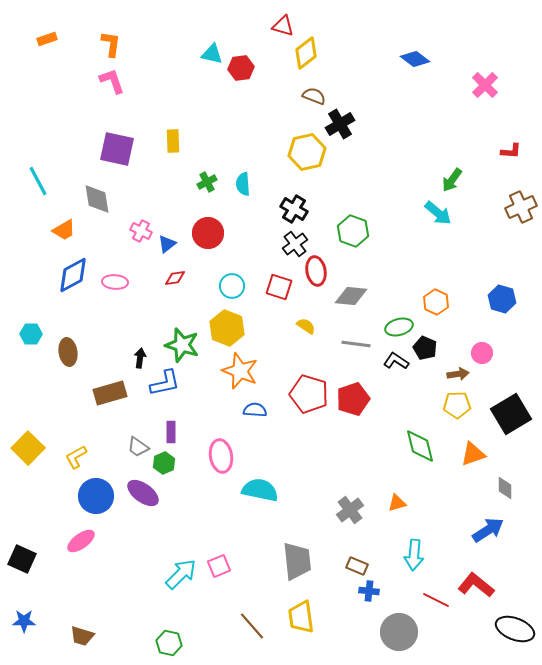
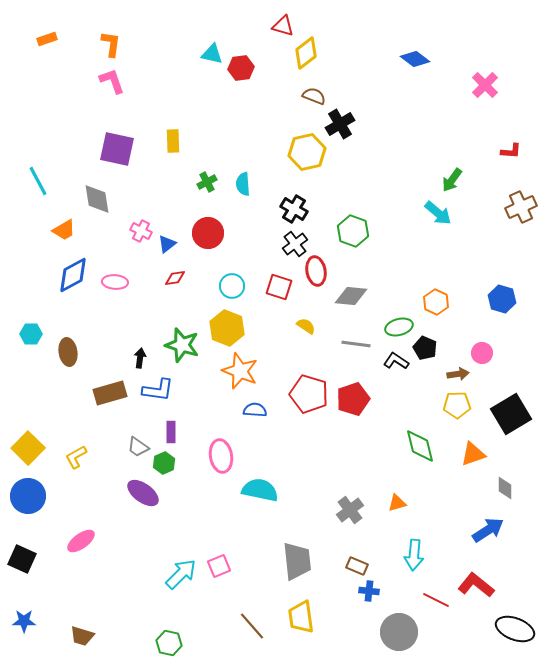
blue L-shape at (165, 383): moved 7 px left, 7 px down; rotated 20 degrees clockwise
blue circle at (96, 496): moved 68 px left
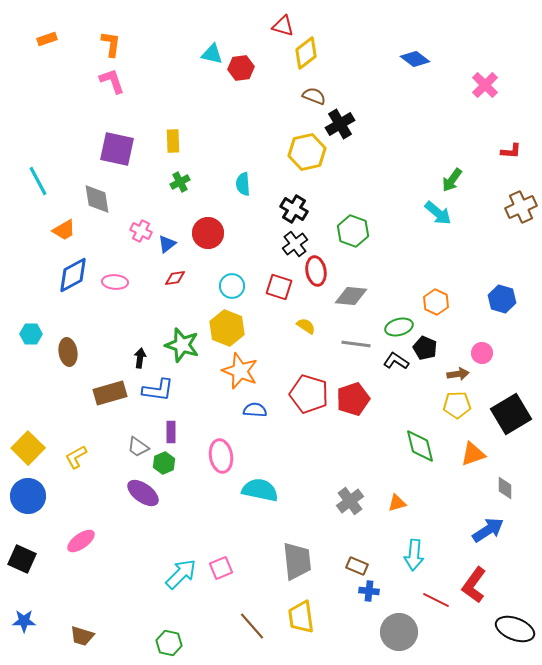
green cross at (207, 182): moved 27 px left
gray cross at (350, 510): moved 9 px up
pink square at (219, 566): moved 2 px right, 2 px down
red L-shape at (476, 585): moved 2 px left; rotated 93 degrees counterclockwise
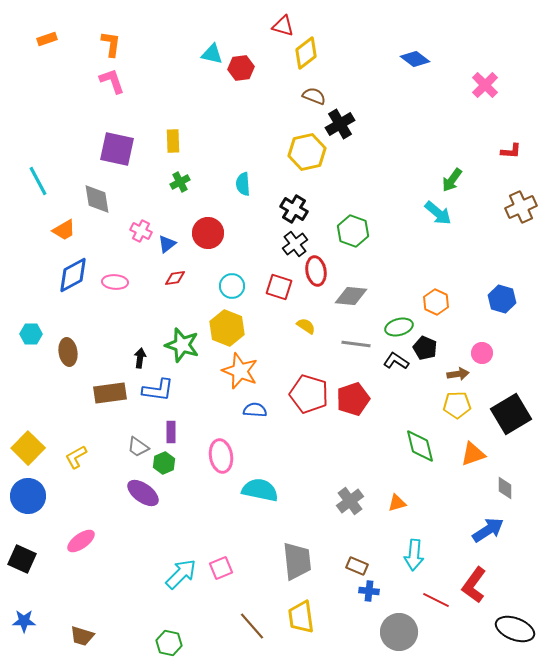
brown rectangle at (110, 393): rotated 8 degrees clockwise
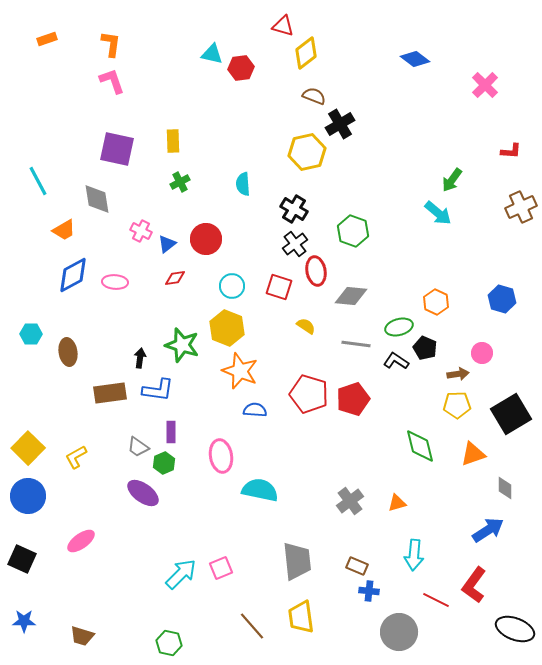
red circle at (208, 233): moved 2 px left, 6 px down
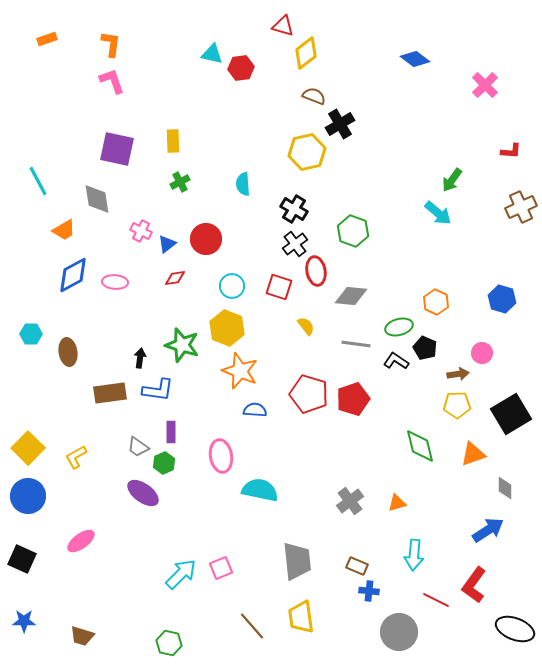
yellow semicircle at (306, 326): rotated 18 degrees clockwise
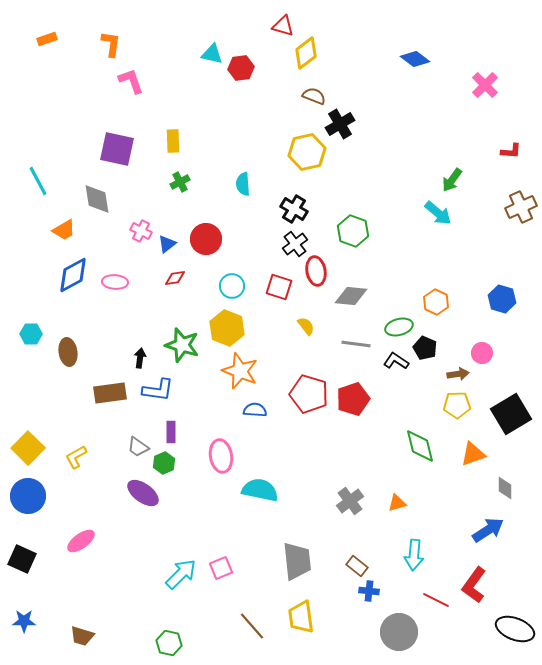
pink L-shape at (112, 81): moved 19 px right
brown rectangle at (357, 566): rotated 15 degrees clockwise
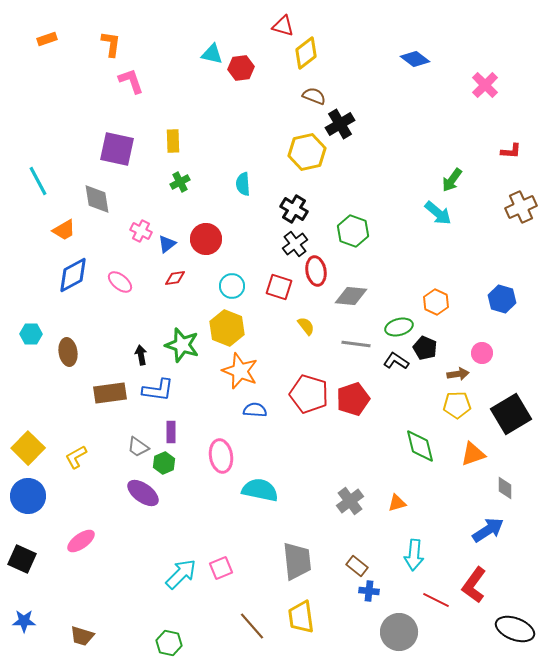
pink ellipse at (115, 282): moved 5 px right; rotated 35 degrees clockwise
black arrow at (140, 358): moved 1 px right, 3 px up; rotated 18 degrees counterclockwise
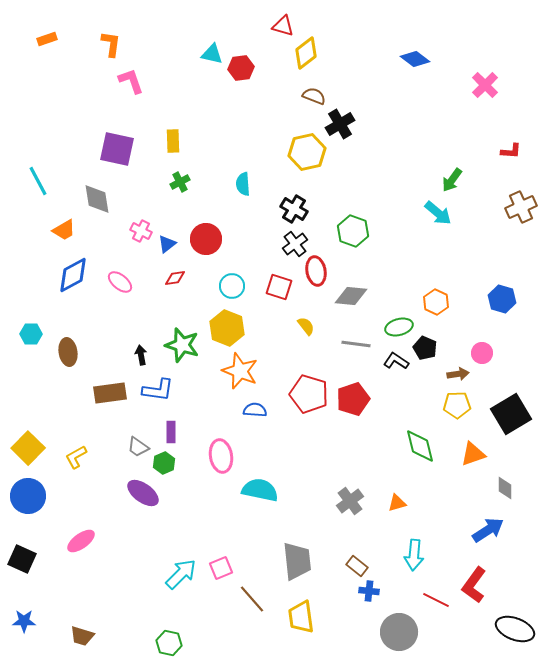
brown line at (252, 626): moved 27 px up
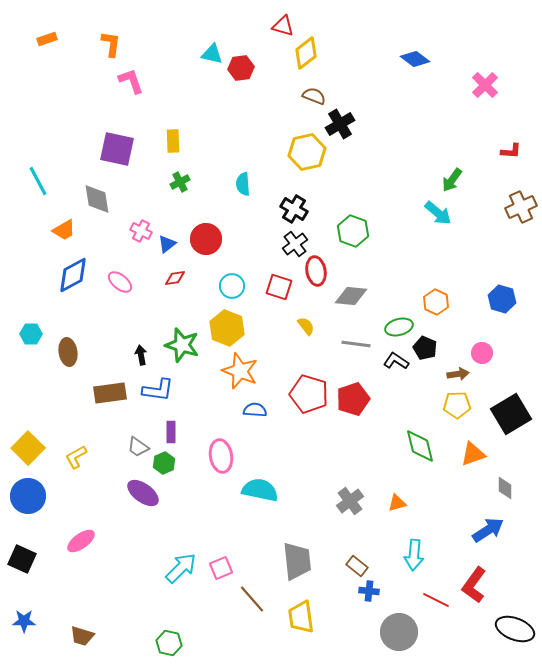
cyan arrow at (181, 574): moved 6 px up
